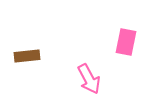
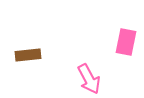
brown rectangle: moved 1 px right, 1 px up
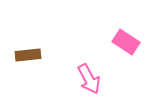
pink rectangle: rotated 68 degrees counterclockwise
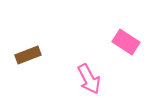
brown rectangle: rotated 15 degrees counterclockwise
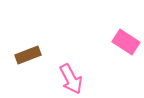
pink arrow: moved 18 px left
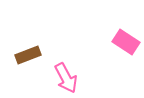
pink arrow: moved 5 px left, 1 px up
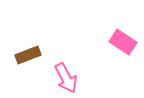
pink rectangle: moved 3 px left
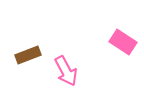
pink arrow: moved 7 px up
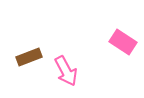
brown rectangle: moved 1 px right, 2 px down
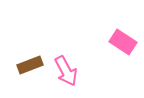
brown rectangle: moved 1 px right, 8 px down
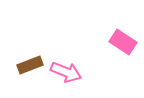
pink arrow: moved 1 px down; rotated 40 degrees counterclockwise
